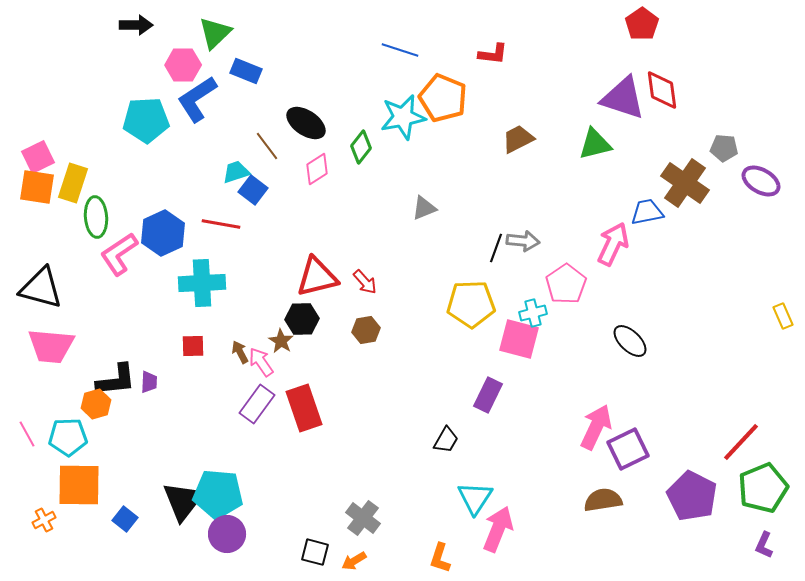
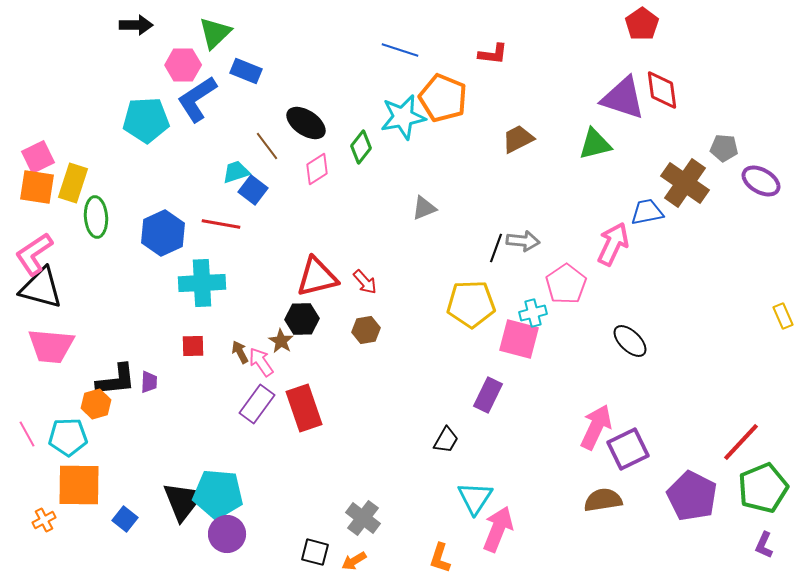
pink L-shape at (119, 254): moved 85 px left
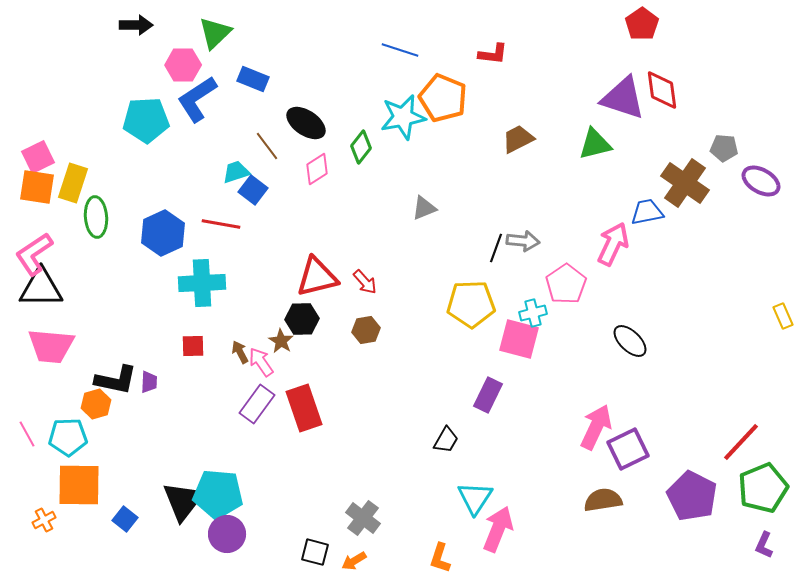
blue rectangle at (246, 71): moved 7 px right, 8 px down
black triangle at (41, 288): rotated 15 degrees counterclockwise
black L-shape at (116, 380): rotated 18 degrees clockwise
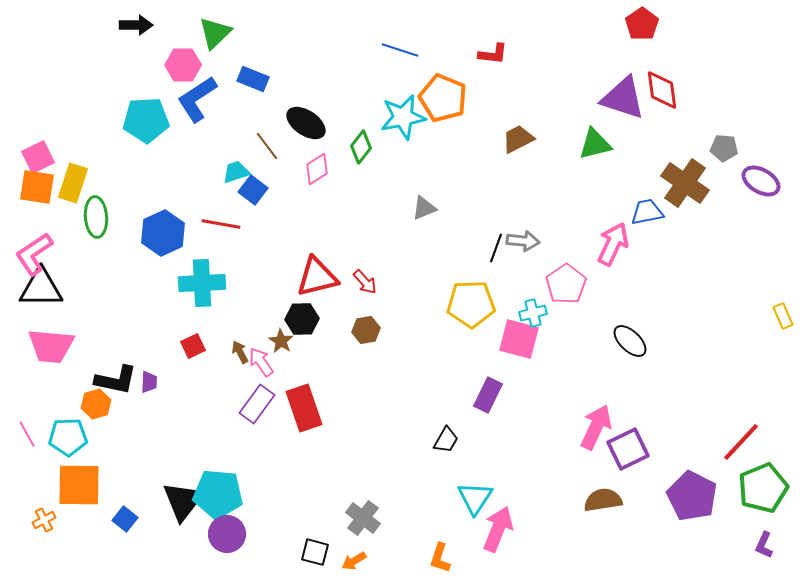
red square at (193, 346): rotated 25 degrees counterclockwise
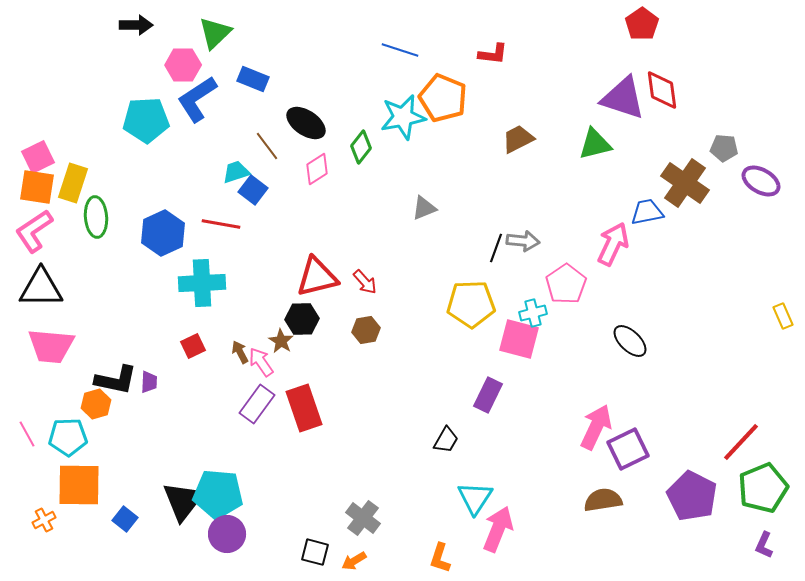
pink L-shape at (34, 254): moved 23 px up
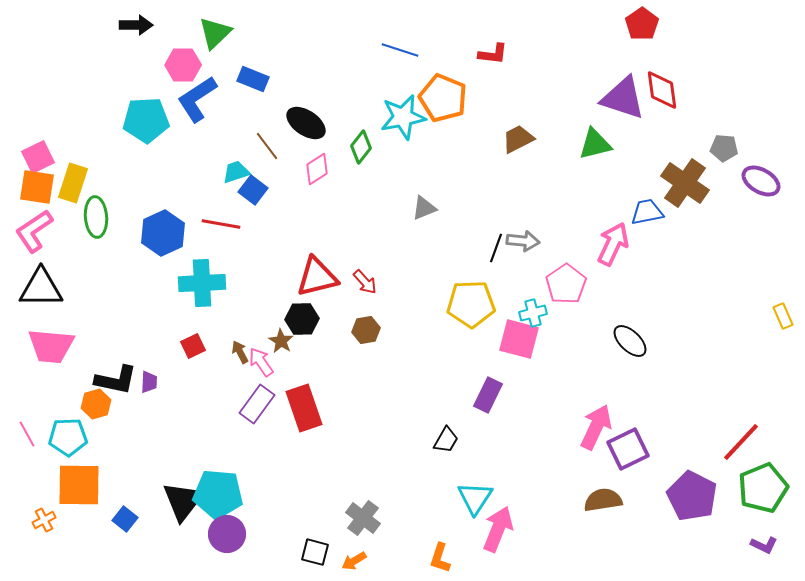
purple L-shape at (764, 545): rotated 88 degrees counterclockwise
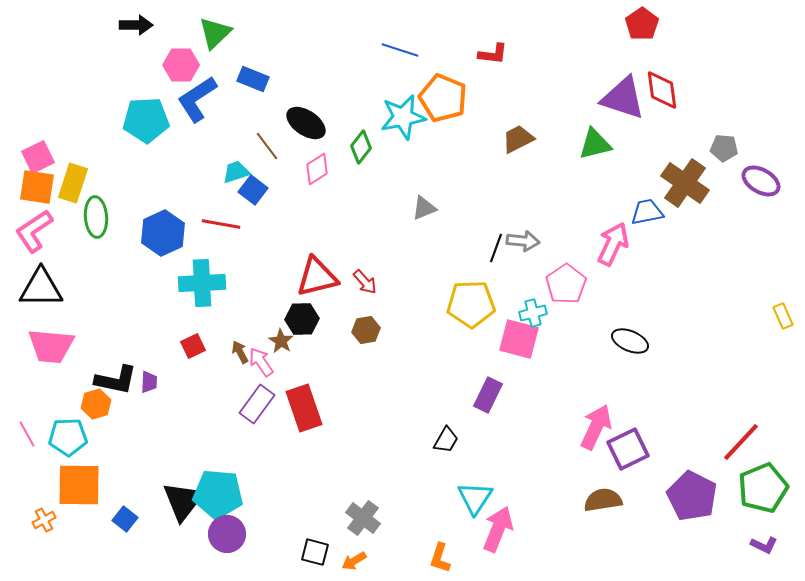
pink hexagon at (183, 65): moved 2 px left
black ellipse at (630, 341): rotated 21 degrees counterclockwise
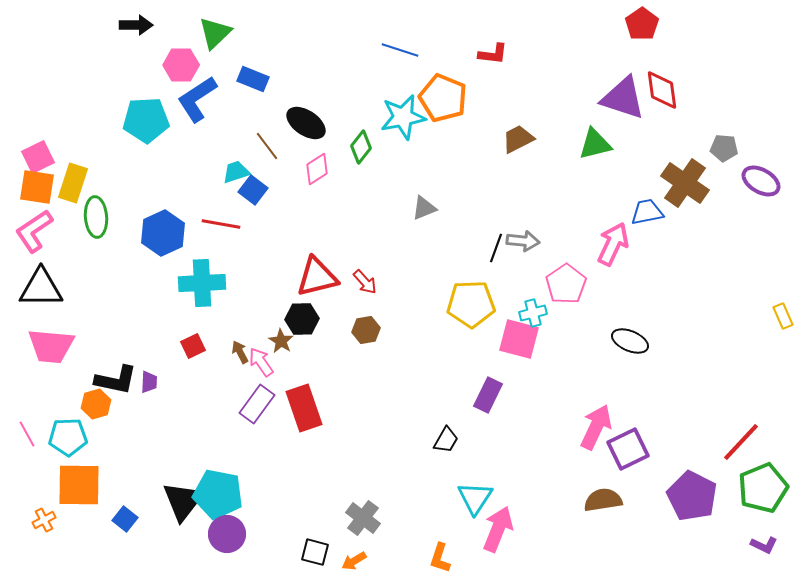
cyan pentagon at (218, 494): rotated 6 degrees clockwise
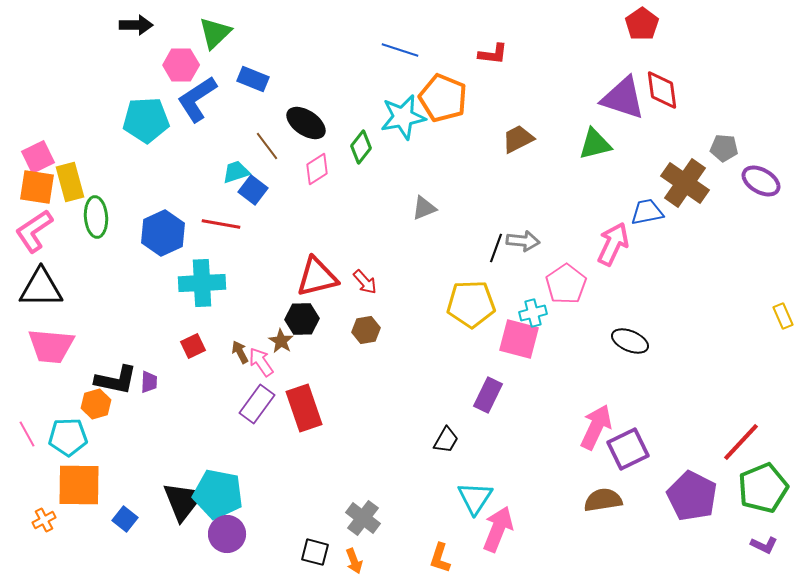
yellow rectangle at (73, 183): moved 3 px left, 1 px up; rotated 33 degrees counterclockwise
orange arrow at (354, 561): rotated 80 degrees counterclockwise
